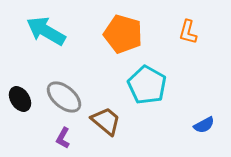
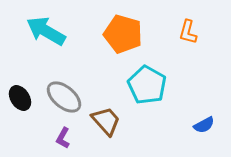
black ellipse: moved 1 px up
brown trapezoid: rotated 8 degrees clockwise
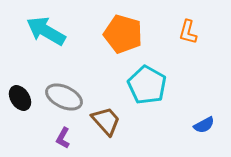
gray ellipse: rotated 15 degrees counterclockwise
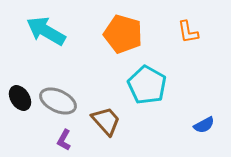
orange L-shape: rotated 25 degrees counterclockwise
gray ellipse: moved 6 px left, 4 px down
purple L-shape: moved 1 px right, 2 px down
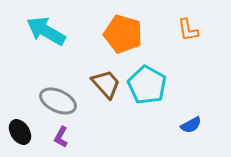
orange L-shape: moved 2 px up
black ellipse: moved 34 px down
brown trapezoid: moved 37 px up
blue semicircle: moved 13 px left
purple L-shape: moved 3 px left, 3 px up
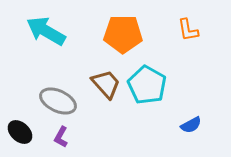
orange pentagon: rotated 15 degrees counterclockwise
black ellipse: rotated 15 degrees counterclockwise
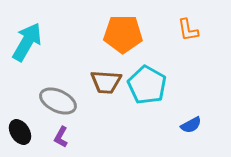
cyan arrow: moved 19 px left, 11 px down; rotated 90 degrees clockwise
brown trapezoid: moved 2 px up; rotated 136 degrees clockwise
black ellipse: rotated 15 degrees clockwise
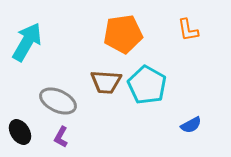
orange pentagon: rotated 9 degrees counterclockwise
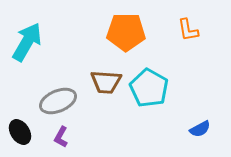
orange pentagon: moved 3 px right, 2 px up; rotated 9 degrees clockwise
cyan pentagon: moved 2 px right, 3 px down
gray ellipse: rotated 48 degrees counterclockwise
blue semicircle: moved 9 px right, 4 px down
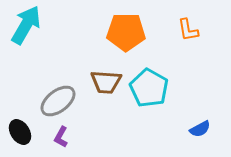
cyan arrow: moved 1 px left, 17 px up
gray ellipse: rotated 15 degrees counterclockwise
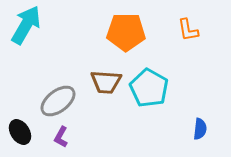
blue semicircle: rotated 55 degrees counterclockwise
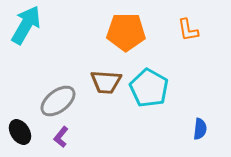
purple L-shape: rotated 10 degrees clockwise
